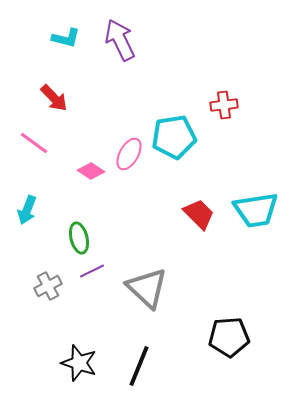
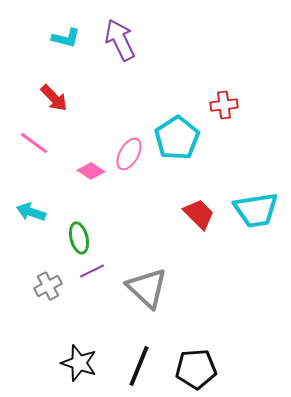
cyan pentagon: moved 3 px right, 1 px down; rotated 24 degrees counterclockwise
cyan arrow: moved 4 px right, 2 px down; rotated 88 degrees clockwise
black pentagon: moved 33 px left, 32 px down
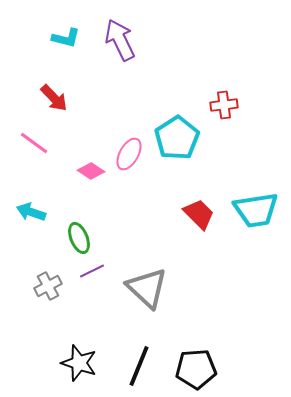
green ellipse: rotated 8 degrees counterclockwise
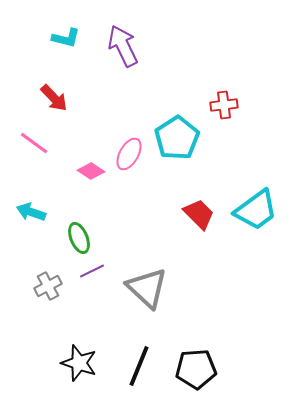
purple arrow: moved 3 px right, 6 px down
cyan trapezoid: rotated 27 degrees counterclockwise
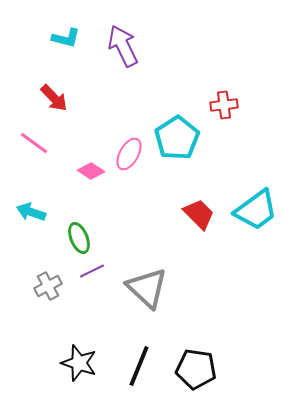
black pentagon: rotated 12 degrees clockwise
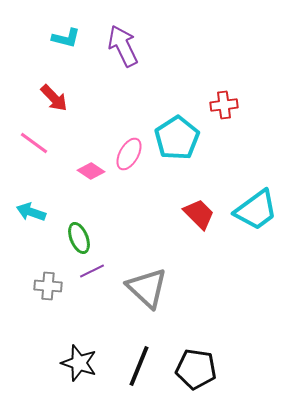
gray cross: rotated 32 degrees clockwise
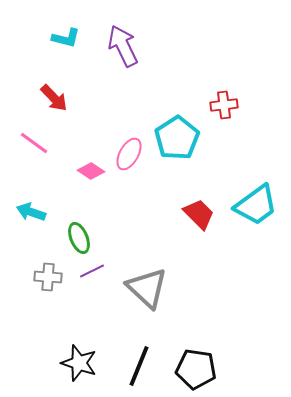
cyan trapezoid: moved 5 px up
gray cross: moved 9 px up
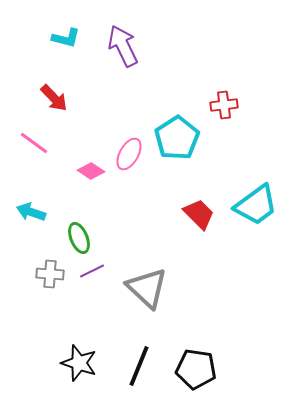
gray cross: moved 2 px right, 3 px up
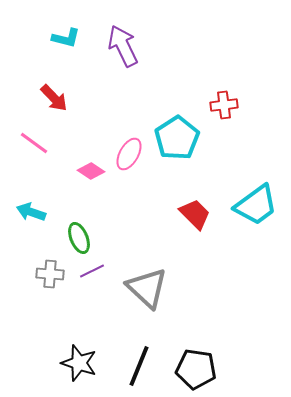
red trapezoid: moved 4 px left
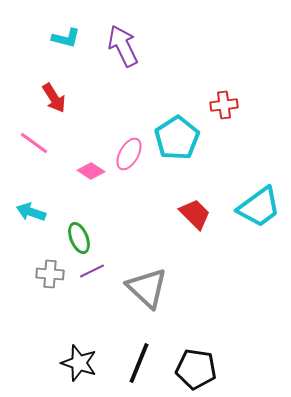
red arrow: rotated 12 degrees clockwise
cyan trapezoid: moved 3 px right, 2 px down
black line: moved 3 px up
